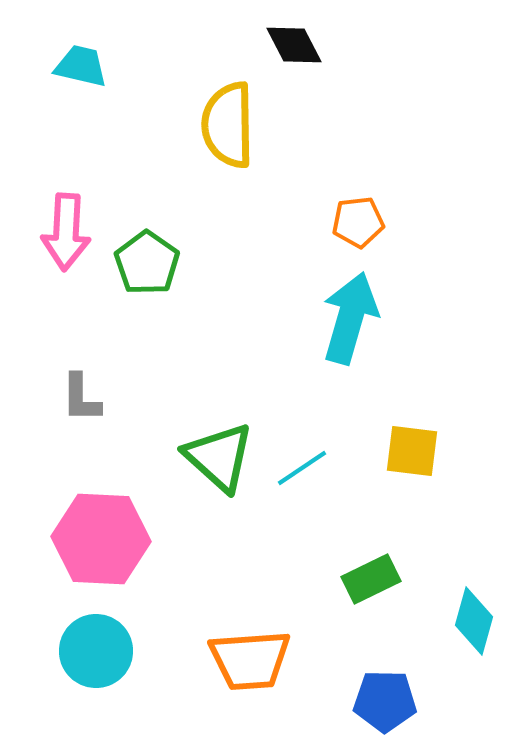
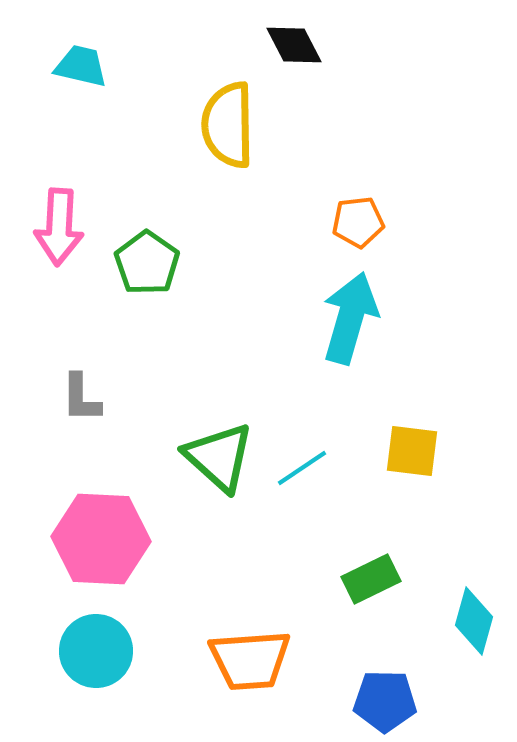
pink arrow: moved 7 px left, 5 px up
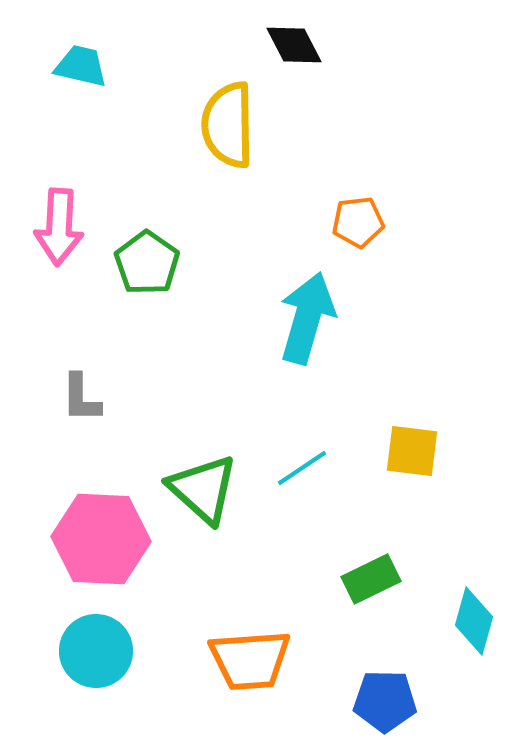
cyan arrow: moved 43 px left
green triangle: moved 16 px left, 32 px down
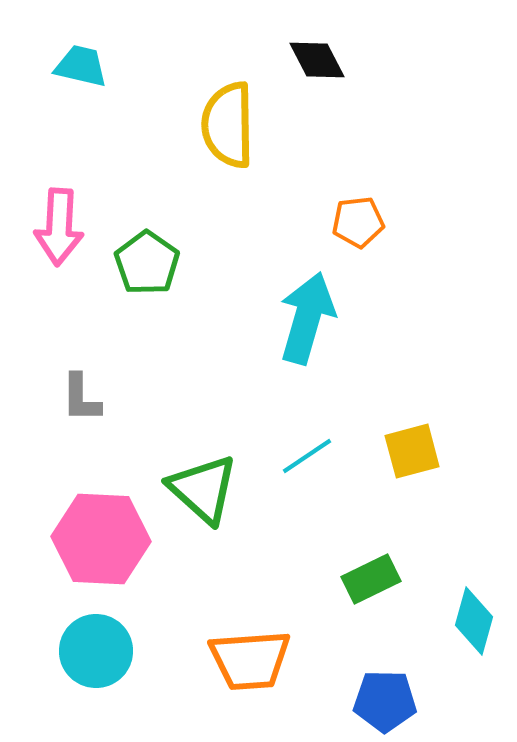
black diamond: moved 23 px right, 15 px down
yellow square: rotated 22 degrees counterclockwise
cyan line: moved 5 px right, 12 px up
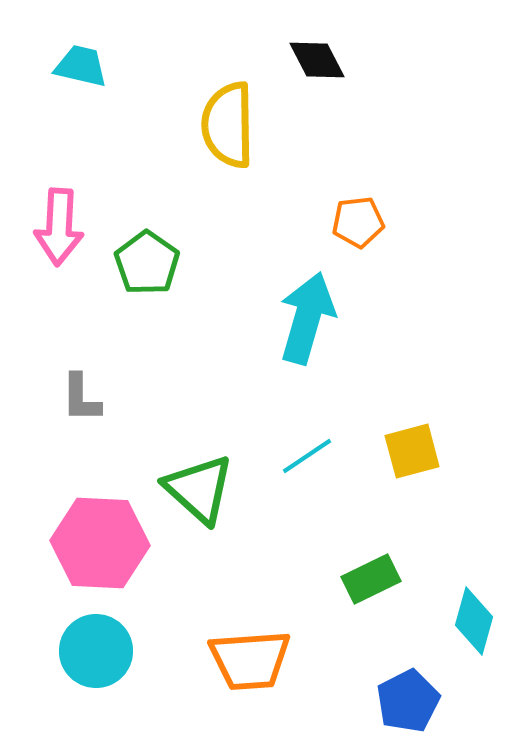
green triangle: moved 4 px left
pink hexagon: moved 1 px left, 4 px down
blue pentagon: moved 23 px right; rotated 28 degrees counterclockwise
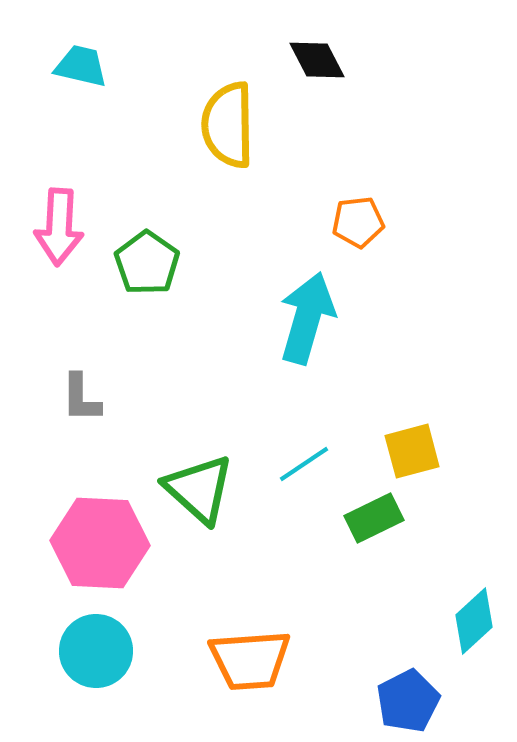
cyan line: moved 3 px left, 8 px down
green rectangle: moved 3 px right, 61 px up
cyan diamond: rotated 32 degrees clockwise
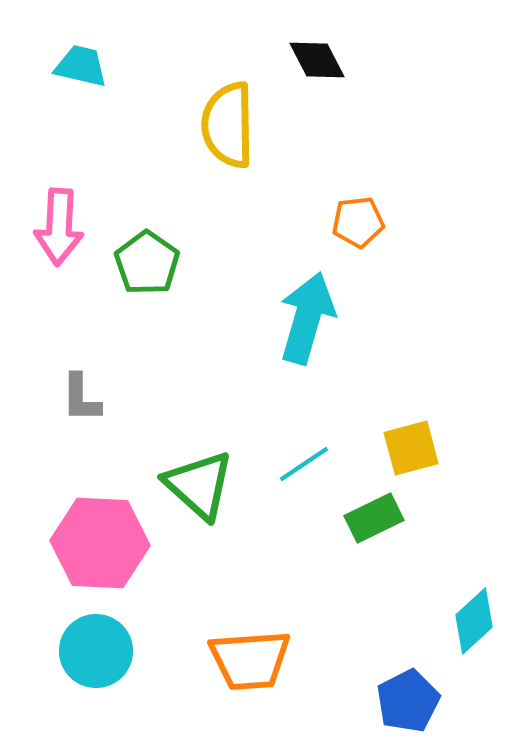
yellow square: moved 1 px left, 3 px up
green triangle: moved 4 px up
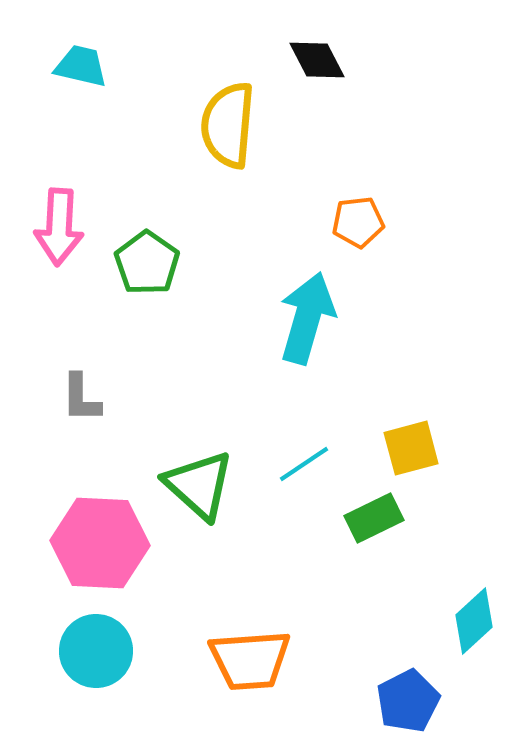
yellow semicircle: rotated 6 degrees clockwise
